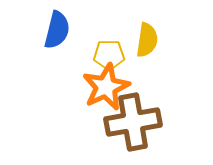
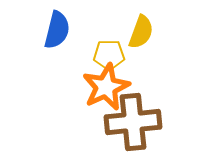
yellow semicircle: moved 6 px left, 8 px up; rotated 12 degrees clockwise
brown cross: rotated 4 degrees clockwise
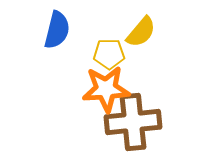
yellow semicircle: rotated 20 degrees clockwise
yellow pentagon: moved 1 px up
orange star: moved 2 px down; rotated 21 degrees clockwise
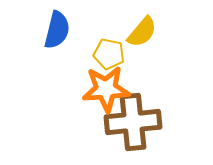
yellow semicircle: moved 1 px right
yellow pentagon: rotated 12 degrees clockwise
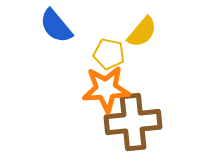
blue semicircle: moved 1 px left, 4 px up; rotated 126 degrees clockwise
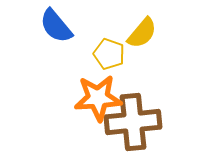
yellow semicircle: moved 1 px down
yellow pentagon: rotated 8 degrees clockwise
orange star: moved 8 px left, 9 px down
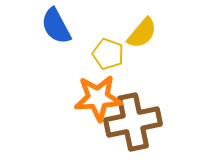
blue semicircle: rotated 12 degrees clockwise
yellow pentagon: moved 1 px left
brown cross: rotated 6 degrees counterclockwise
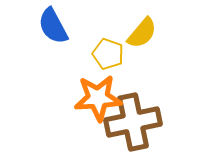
blue semicircle: moved 3 px left
